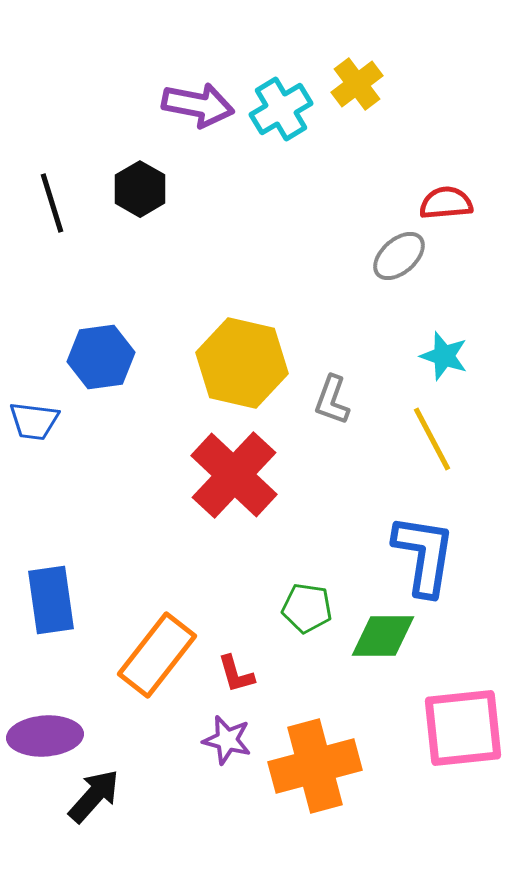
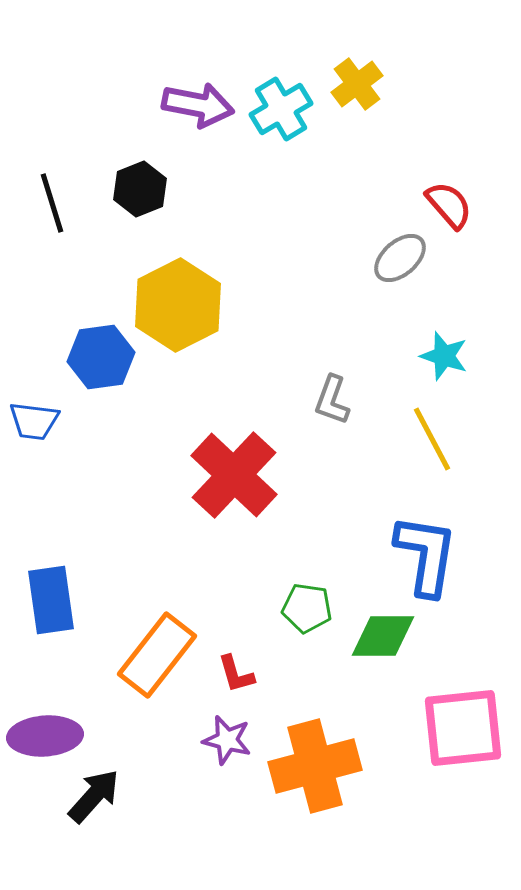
black hexagon: rotated 8 degrees clockwise
red semicircle: moved 3 px right, 2 px down; rotated 54 degrees clockwise
gray ellipse: moved 1 px right, 2 px down
yellow hexagon: moved 64 px left, 58 px up; rotated 20 degrees clockwise
blue L-shape: moved 2 px right
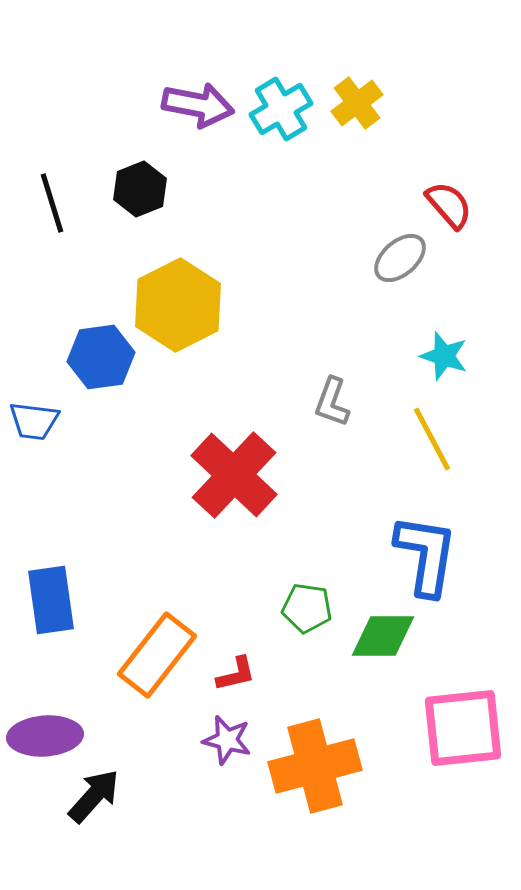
yellow cross: moved 19 px down
gray L-shape: moved 2 px down
red L-shape: rotated 87 degrees counterclockwise
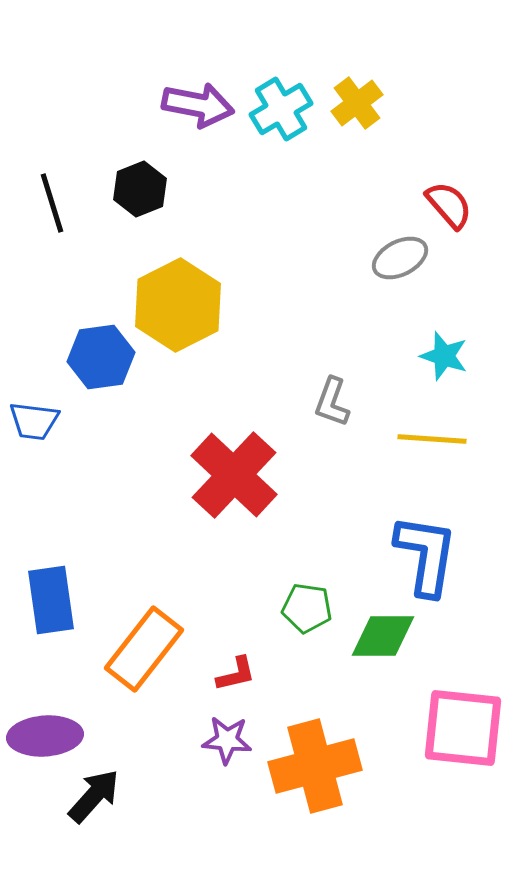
gray ellipse: rotated 14 degrees clockwise
yellow line: rotated 58 degrees counterclockwise
orange rectangle: moved 13 px left, 6 px up
pink square: rotated 12 degrees clockwise
purple star: rotated 9 degrees counterclockwise
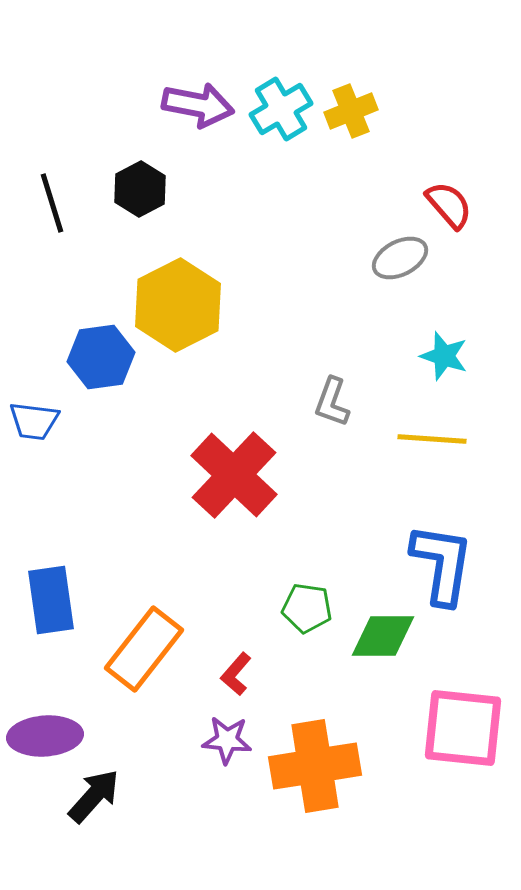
yellow cross: moved 6 px left, 8 px down; rotated 15 degrees clockwise
black hexagon: rotated 6 degrees counterclockwise
blue L-shape: moved 16 px right, 9 px down
red L-shape: rotated 144 degrees clockwise
orange cross: rotated 6 degrees clockwise
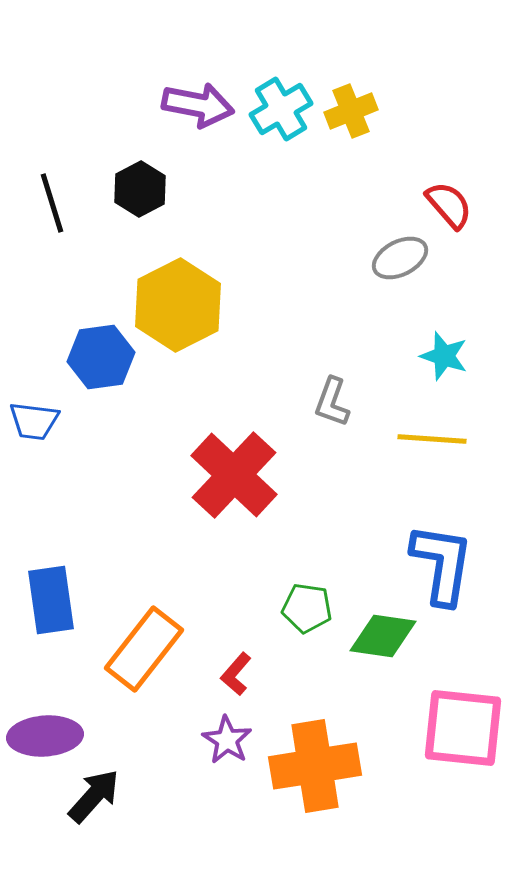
green diamond: rotated 8 degrees clockwise
purple star: rotated 27 degrees clockwise
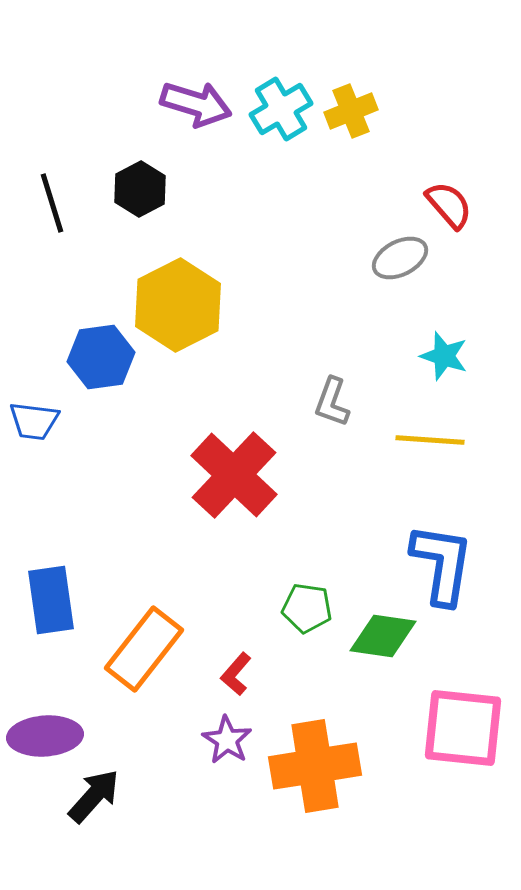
purple arrow: moved 2 px left, 1 px up; rotated 6 degrees clockwise
yellow line: moved 2 px left, 1 px down
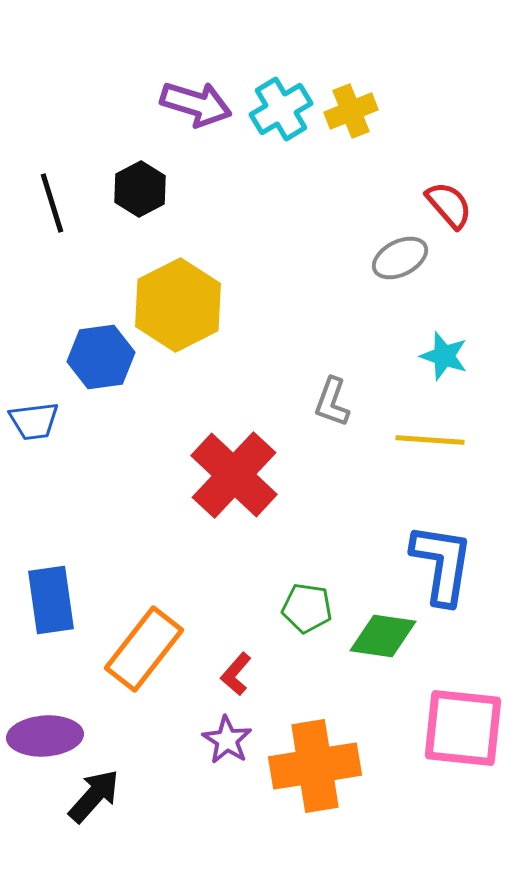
blue trapezoid: rotated 14 degrees counterclockwise
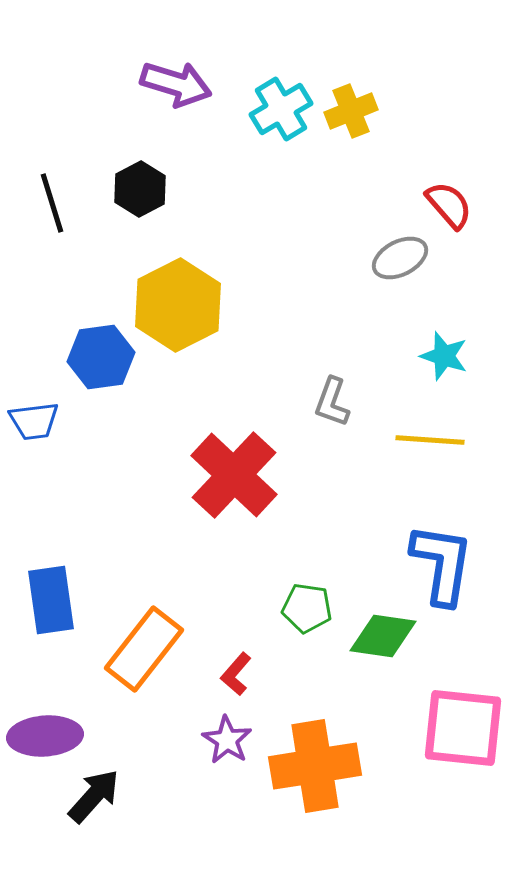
purple arrow: moved 20 px left, 20 px up
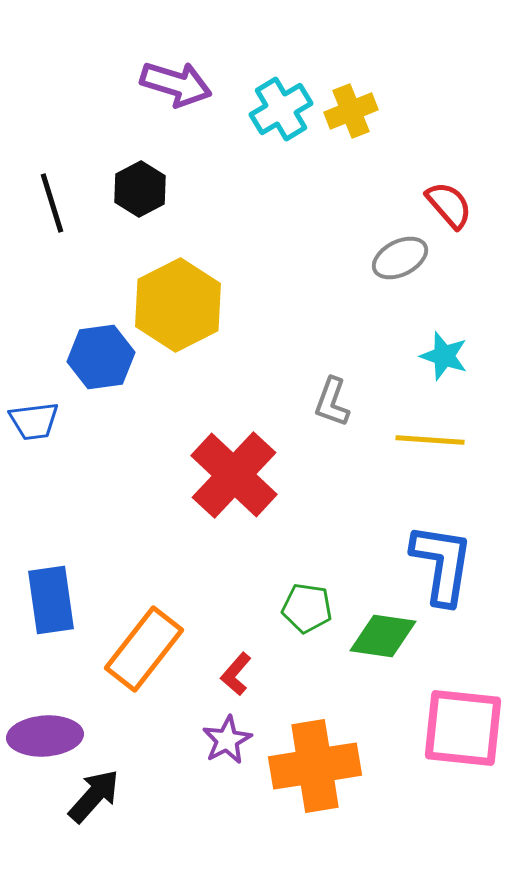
purple star: rotated 12 degrees clockwise
